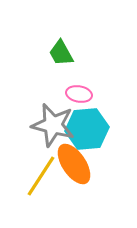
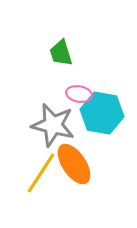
green trapezoid: rotated 12 degrees clockwise
cyan hexagon: moved 15 px right, 16 px up; rotated 15 degrees clockwise
yellow line: moved 3 px up
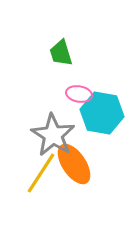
gray star: moved 10 px down; rotated 18 degrees clockwise
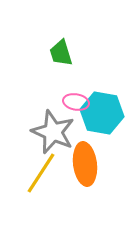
pink ellipse: moved 3 px left, 8 px down
gray star: moved 3 px up; rotated 9 degrees counterclockwise
orange ellipse: moved 11 px right; rotated 27 degrees clockwise
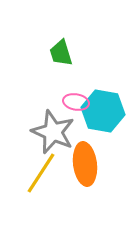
cyan hexagon: moved 1 px right, 2 px up
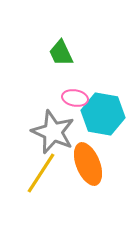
green trapezoid: rotated 8 degrees counterclockwise
pink ellipse: moved 1 px left, 4 px up
cyan hexagon: moved 3 px down
orange ellipse: moved 3 px right; rotated 15 degrees counterclockwise
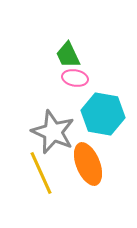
green trapezoid: moved 7 px right, 2 px down
pink ellipse: moved 20 px up
yellow line: rotated 57 degrees counterclockwise
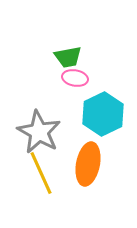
green trapezoid: moved 2 px down; rotated 76 degrees counterclockwise
cyan hexagon: rotated 24 degrees clockwise
gray star: moved 14 px left; rotated 6 degrees clockwise
orange ellipse: rotated 33 degrees clockwise
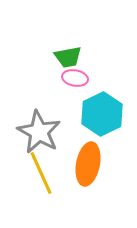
cyan hexagon: moved 1 px left
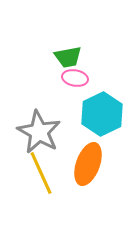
orange ellipse: rotated 9 degrees clockwise
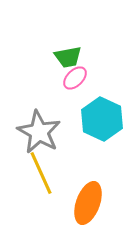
pink ellipse: rotated 55 degrees counterclockwise
cyan hexagon: moved 5 px down; rotated 9 degrees counterclockwise
orange ellipse: moved 39 px down
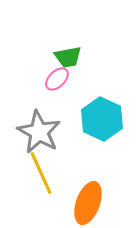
pink ellipse: moved 18 px left, 1 px down
